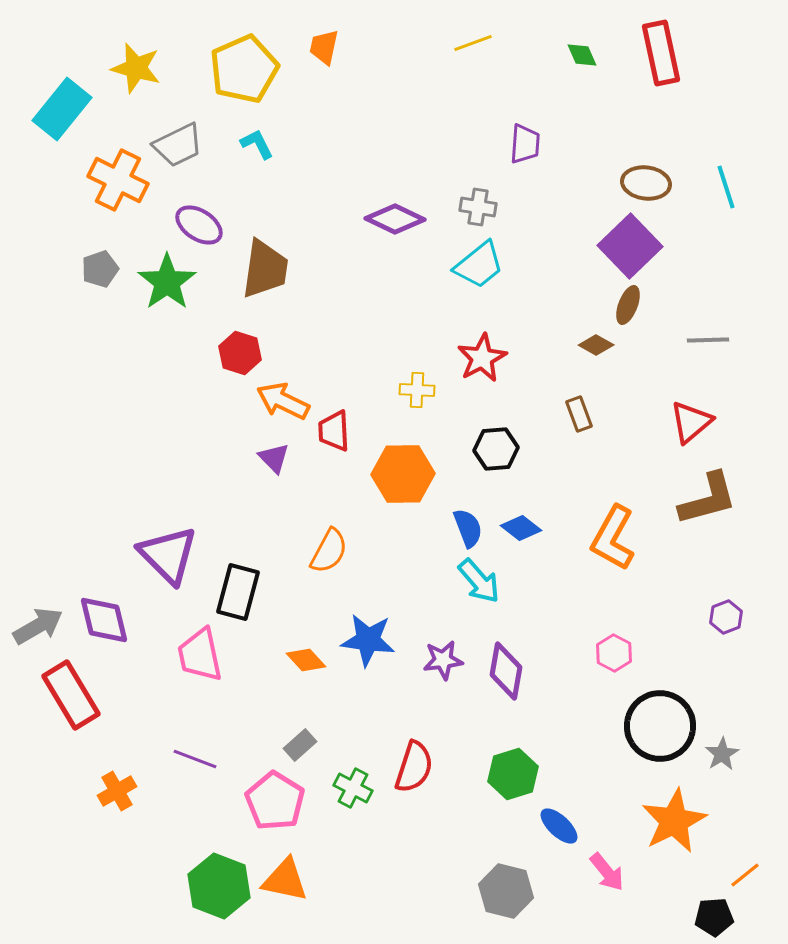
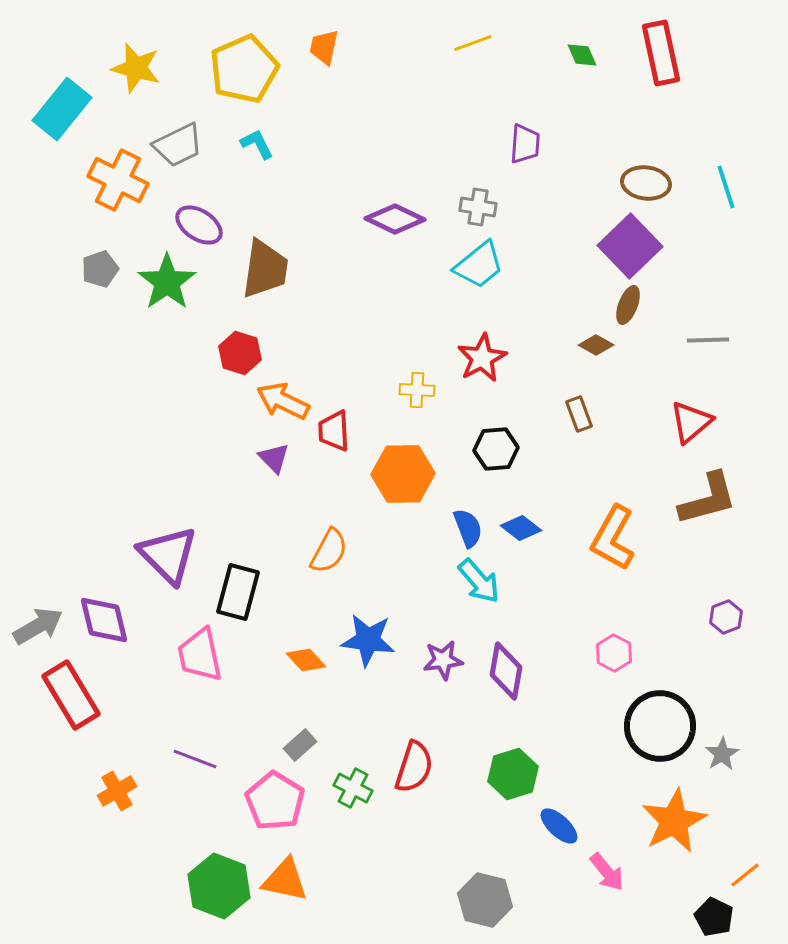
gray hexagon at (506, 891): moved 21 px left, 9 px down
black pentagon at (714, 917): rotated 30 degrees clockwise
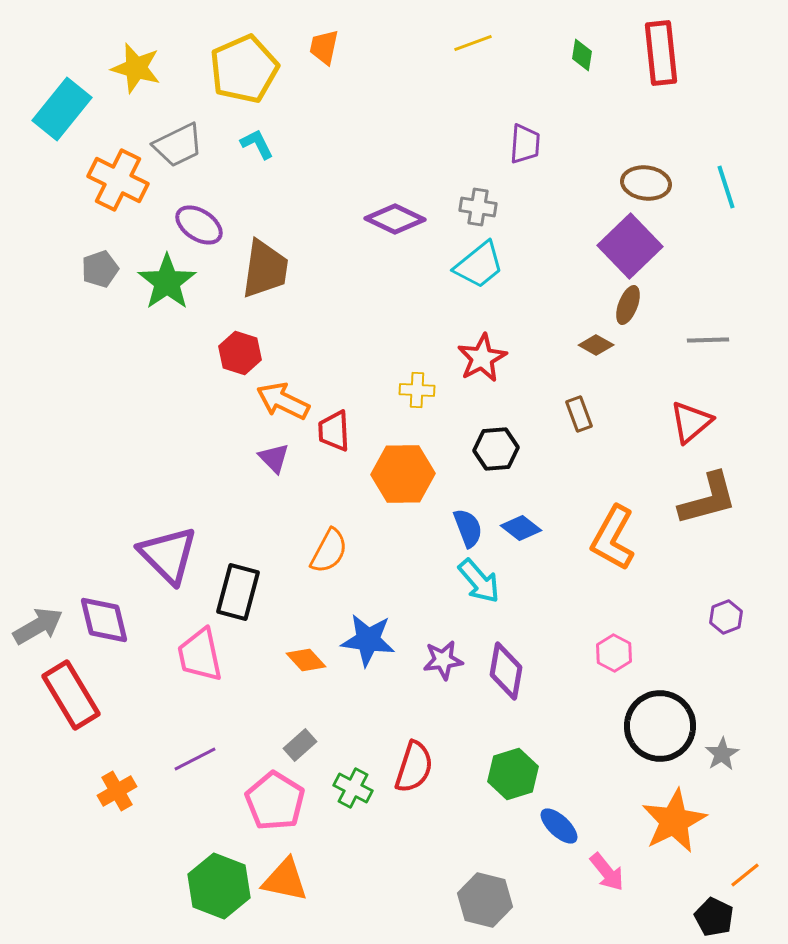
red rectangle at (661, 53): rotated 6 degrees clockwise
green diamond at (582, 55): rotated 32 degrees clockwise
purple line at (195, 759): rotated 48 degrees counterclockwise
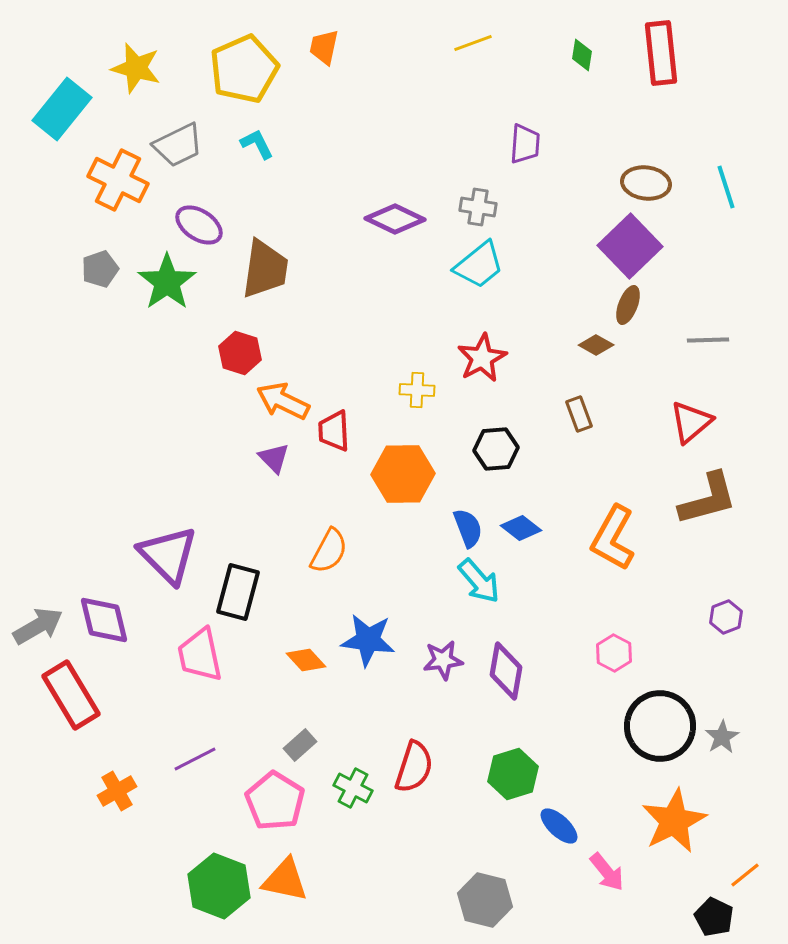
gray star at (722, 754): moved 17 px up
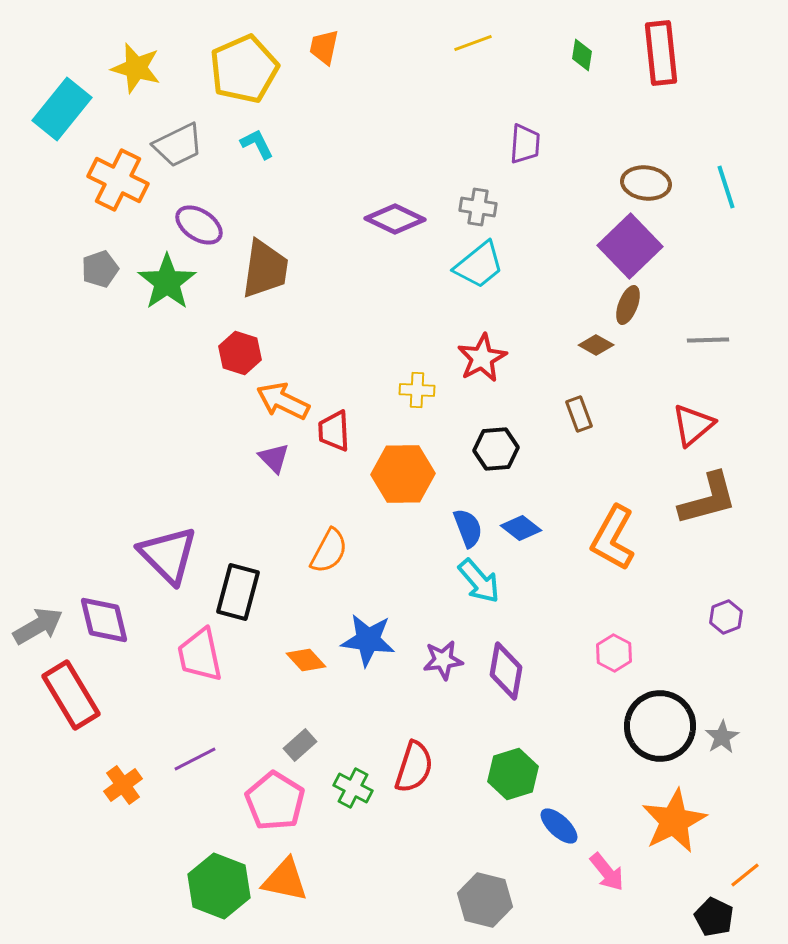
red triangle at (691, 422): moved 2 px right, 3 px down
orange cross at (117, 791): moved 6 px right, 6 px up; rotated 6 degrees counterclockwise
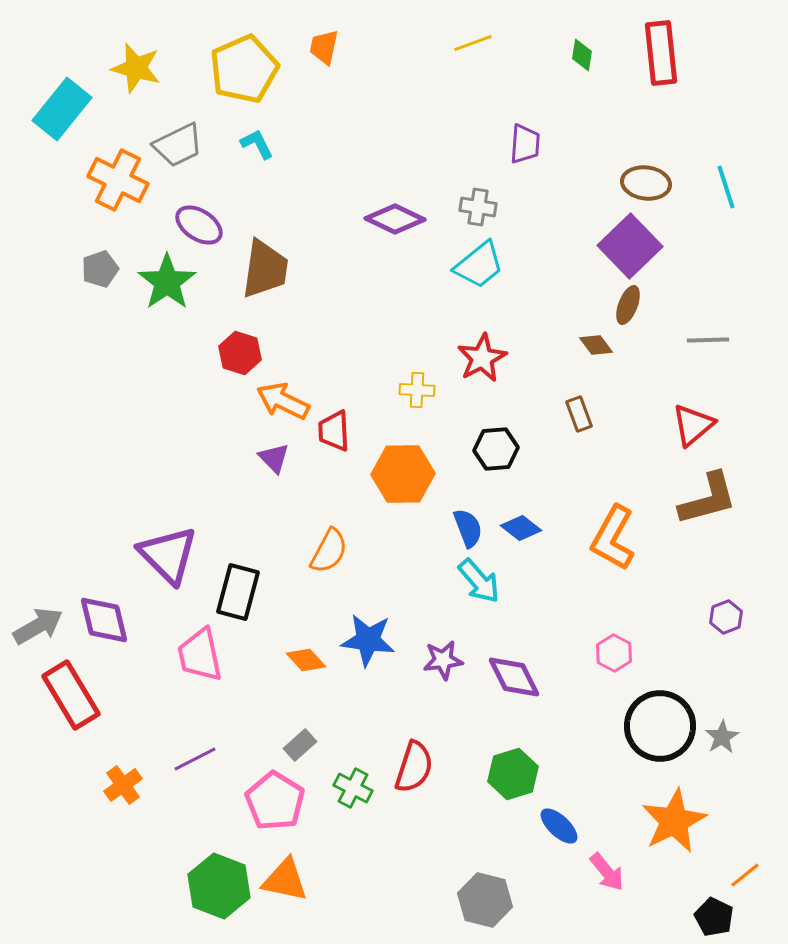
brown diamond at (596, 345): rotated 24 degrees clockwise
purple diamond at (506, 671): moved 8 px right, 6 px down; rotated 36 degrees counterclockwise
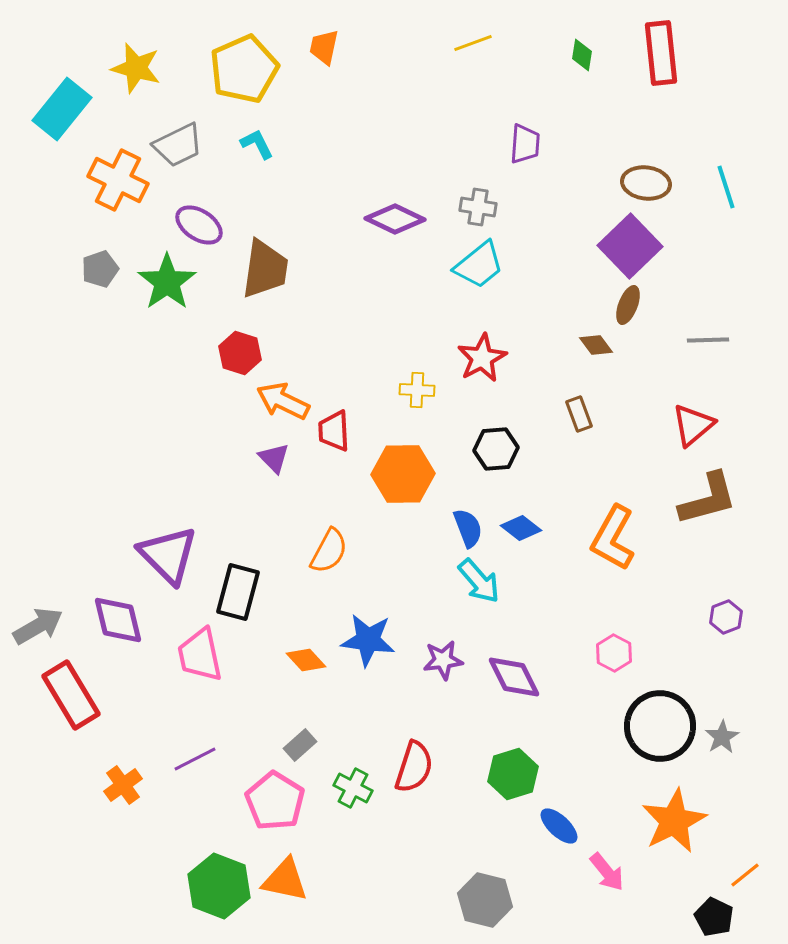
purple diamond at (104, 620): moved 14 px right
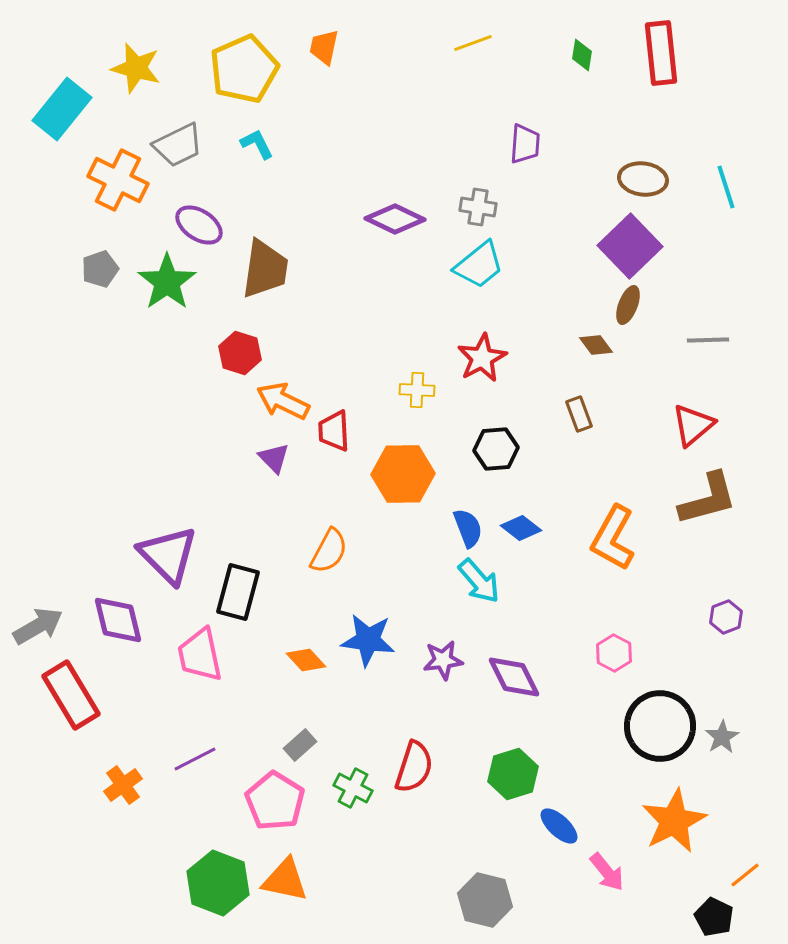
brown ellipse at (646, 183): moved 3 px left, 4 px up
green hexagon at (219, 886): moved 1 px left, 3 px up
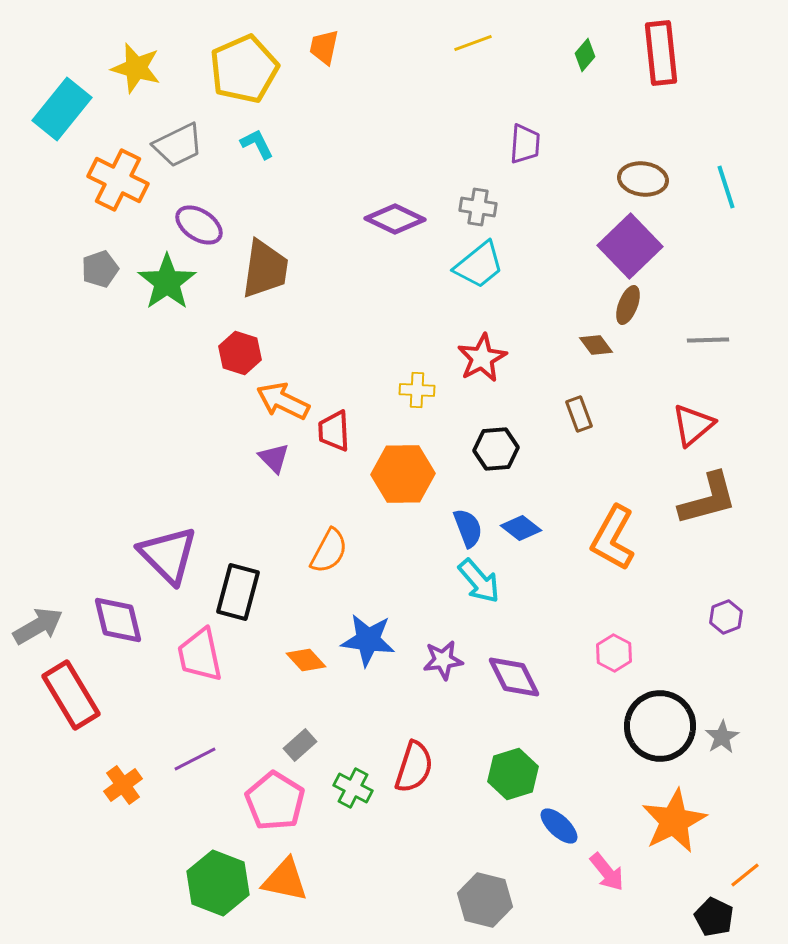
green diamond at (582, 55): moved 3 px right; rotated 32 degrees clockwise
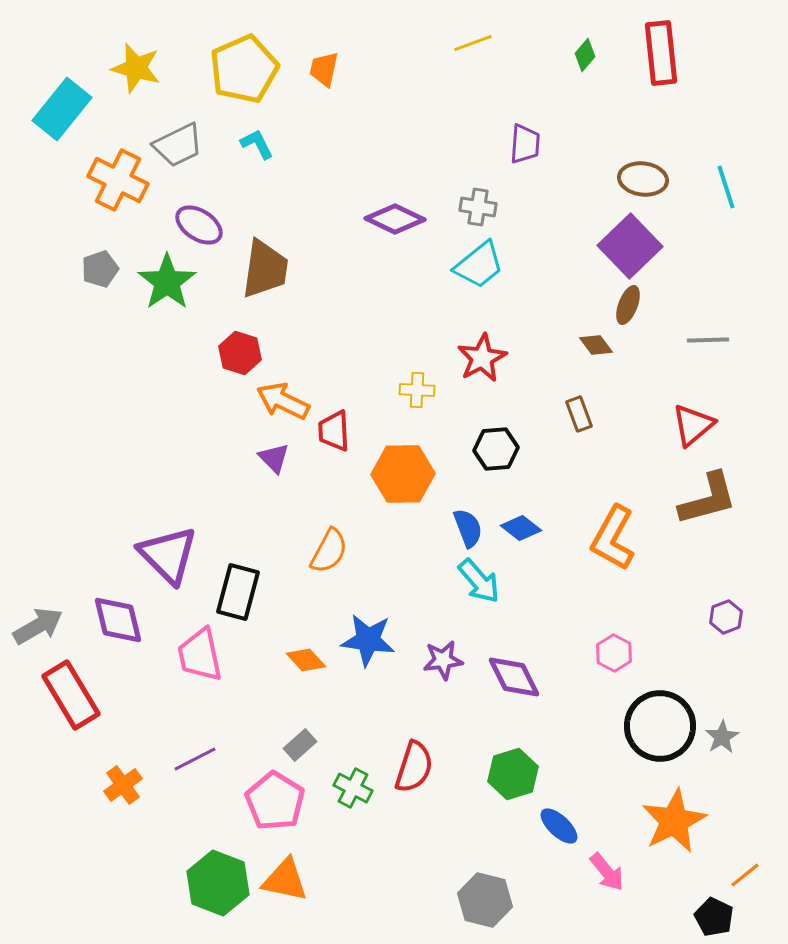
orange trapezoid at (324, 47): moved 22 px down
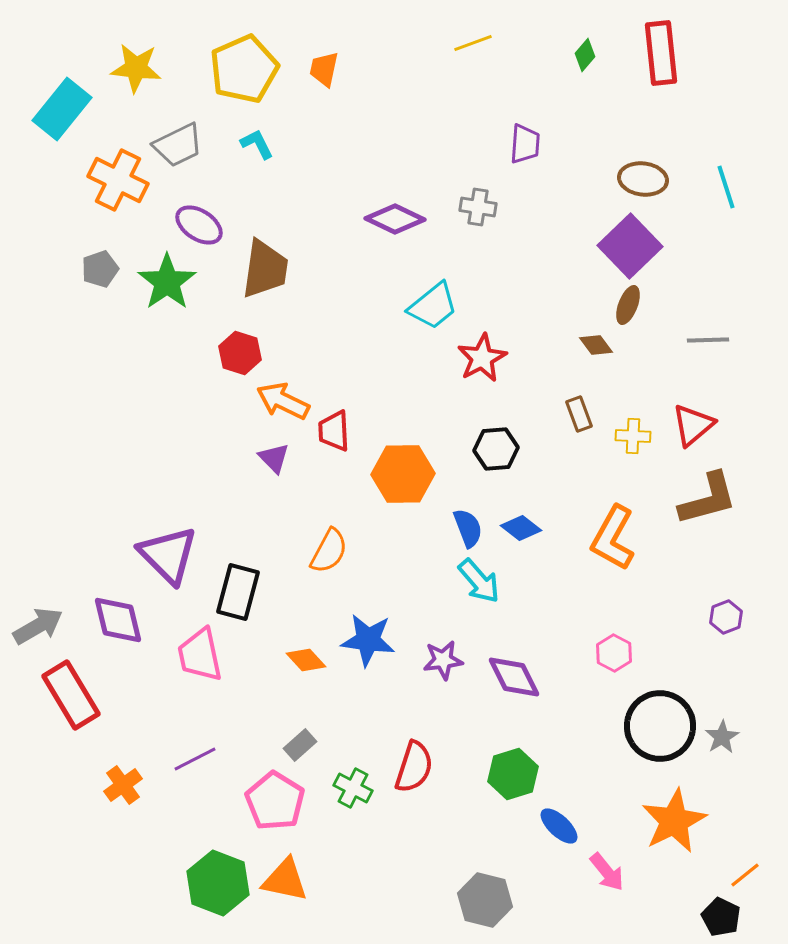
yellow star at (136, 68): rotated 9 degrees counterclockwise
cyan trapezoid at (479, 265): moved 46 px left, 41 px down
yellow cross at (417, 390): moved 216 px right, 46 px down
black pentagon at (714, 917): moved 7 px right
